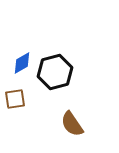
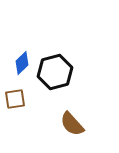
blue diamond: rotated 15 degrees counterclockwise
brown semicircle: rotated 8 degrees counterclockwise
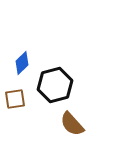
black hexagon: moved 13 px down
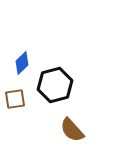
brown semicircle: moved 6 px down
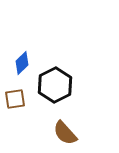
black hexagon: rotated 12 degrees counterclockwise
brown semicircle: moved 7 px left, 3 px down
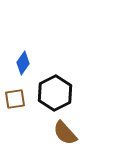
blue diamond: moved 1 px right; rotated 10 degrees counterclockwise
black hexagon: moved 8 px down
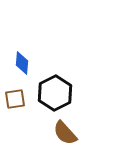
blue diamond: moved 1 px left; rotated 30 degrees counterclockwise
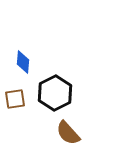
blue diamond: moved 1 px right, 1 px up
brown semicircle: moved 3 px right
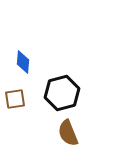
black hexagon: moved 7 px right; rotated 12 degrees clockwise
brown semicircle: rotated 20 degrees clockwise
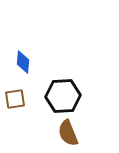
black hexagon: moved 1 px right, 3 px down; rotated 12 degrees clockwise
